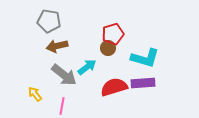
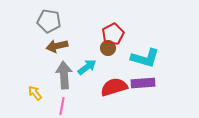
red pentagon: rotated 10 degrees counterclockwise
gray arrow: rotated 132 degrees counterclockwise
yellow arrow: moved 1 px up
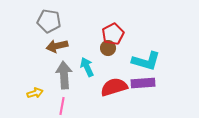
cyan L-shape: moved 1 px right, 3 px down
cyan arrow: rotated 78 degrees counterclockwise
yellow arrow: rotated 112 degrees clockwise
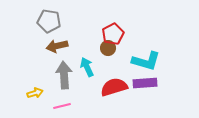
purple rectangle: moved 2 px right
pink line: rotated 66 degrees clockwise
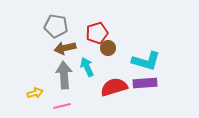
gray pentagon: moved 7 px right, 5 px down
red pentagon: moved 16 px left, 1 px up; rotated 10 degrees clockwise
brown arrow: moved 8 px right, 2 px down
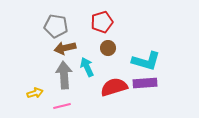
red pentagon: moved 5 px right, 11 px up
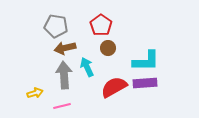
red pentagon: moved 1 px left, 3 px down; rotated 20 degrees counterclockwise
cyan L-shape: rotated 16 degrees counterclockwise
red semicircle: rotated 12 degrees counterclockwise
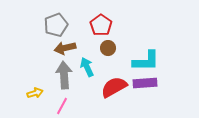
gray pentagon: moved 1 px up; rotated 30 degrees counterclockwise
pink line: rotated 48 degrees counterclockwise
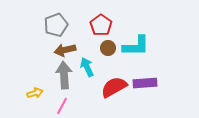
brown arrow: moved 2 px down
cyan L-shape: moved 10 px left, 15 px up
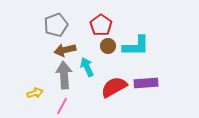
brown circle: moved 2 px up
purple rectangle: moved 1 px right
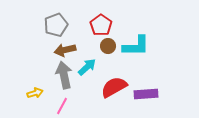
cyan arrow: rotated 72 degrees clockwise
gray arrow: rotated 8 degrees counterclockwise
purple rectangle: moved 11 px down
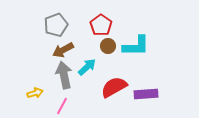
brown arrow: moved 2 px left; rotated 15 degrees counterclockwise
